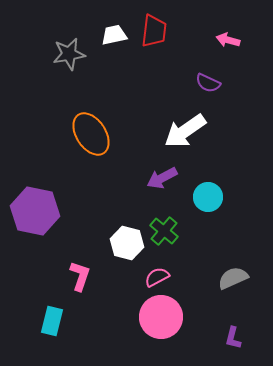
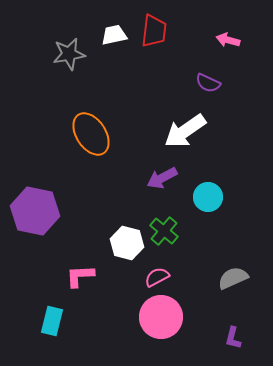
pink L-shape: rotated 112 degrees counterclockwise
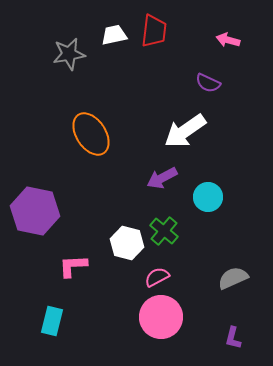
pink L-shape: moved 7 px left, 10 px up
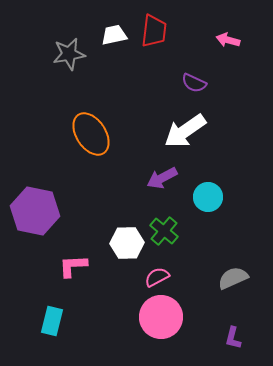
purple semicircle: moved 14 px left
white hexagon: rotated 16 degrees counterclockwise
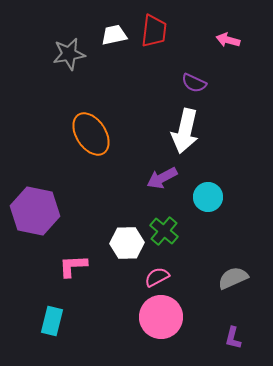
white arrow: rotated 42 degrees counterclockwise
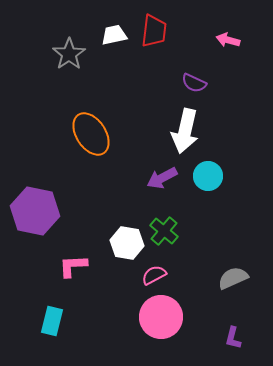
gray star: rotated 24 degrees counterclockwise
cyan circle: moved 21 px up
white hexagon: rotated 12 degrees clockwise
pink semicircle: moved 3 px left, 2 px up
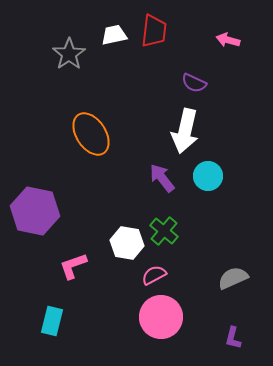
purple arrow: rotated 80 degrees clockwise
pink L-shape: rotated 16 degrees counterclockwise
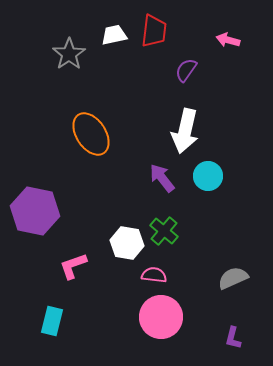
purple semicircle: moved 8 px left, 13 px up; rotated 100 degrees clockwise
pink semicircle: rotated 35 degrees clockwise
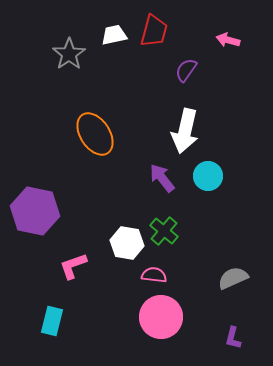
red trapezoid: rotated 8 degrees clockwise
orange ellipse: moved 4 px right
